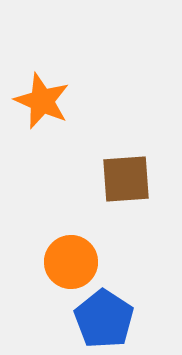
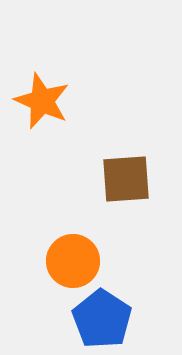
orange circle: moved 2 px right, 1 px up
blue pentagon: moved 2 px left
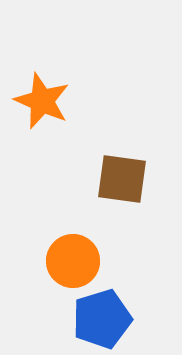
brown square: moved 4 px left; rotated 12 degrees clockwise
blue pentagon: rotated 22 degrees clockwise
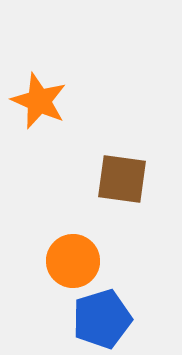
orange star: moved 3 px left
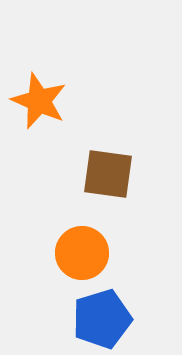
brown square: moved 14 px left, 5 px up
orange circle: moved 9 px right, 8 px up
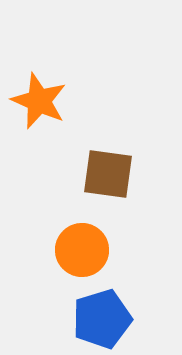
orange circle: moved 3 px up
